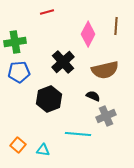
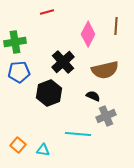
black hexagon: moved 6 px up
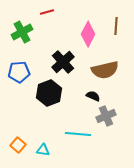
green cross: moved 7 px right, 10 px up; rotated 20 degrees counterclockwise
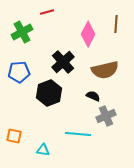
brown line: moved 2 px up
orange square: moved 4 px left, 9 px up; rotated 28 degrees counterclockwise
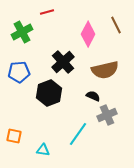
brown line: moved 1 px down; rotated 30 degrees counterclockwise
gray cross: moved 1 px right, 1 px up
cyan line: rotated 60 degrees counterclockwise
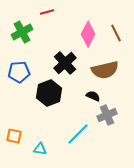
brown line: moved 8 px down
black cross: moved 2 px right, 1 px down
cyan line: rotated 10 degrees clockwise
cyan triangle: moved 3 px left, 1 px up
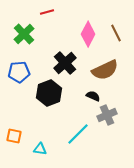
green cross: moved 2 px right, 2 px down; rotated 15 degrees counterclockwise
brown semicircle: rotated 12 degrees counterclockwise
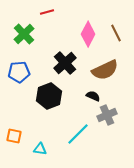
black hexagon: moved 3 px down
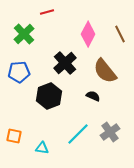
brown line: moved 4 px right, 1 px down
brown semicircle: moved 1 px down; rotated 76 degrees clockwise
gray cross: moved 3 px right, 17 px down; rotated 12 degrees counterclockwise
cyan triangle: moved 2 px right, 1 px up
